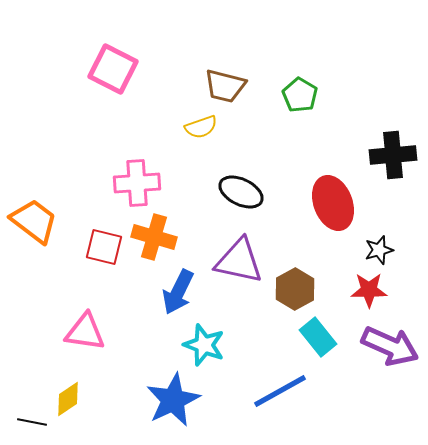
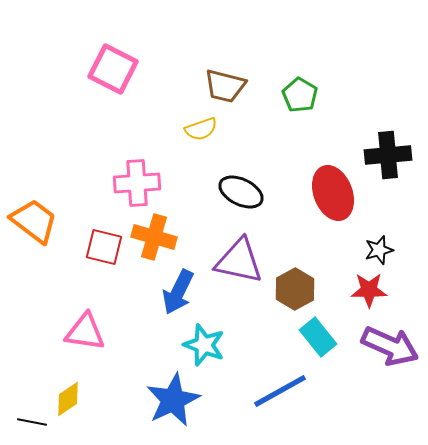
yellow semicircle: moved 2 px down
black cross: moved 5 px left
red ellipse: moved 10 px up
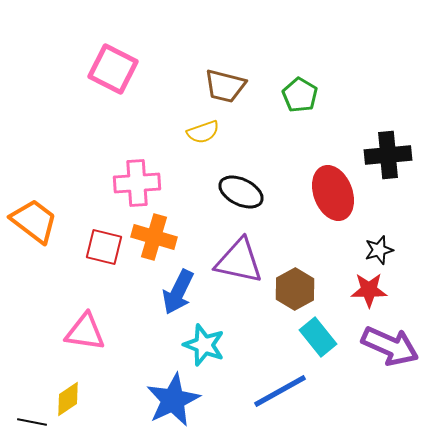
yellow semicircle: moved 2 px right, 3 px down
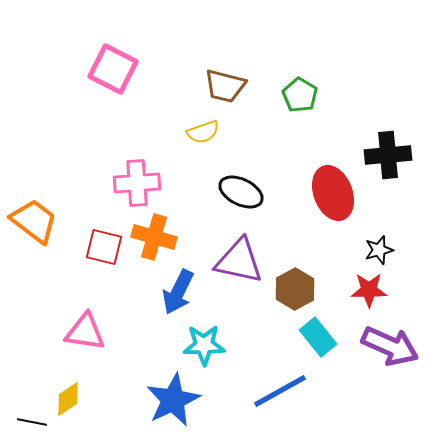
cyan star: rotated 21 degrees counterclockwise
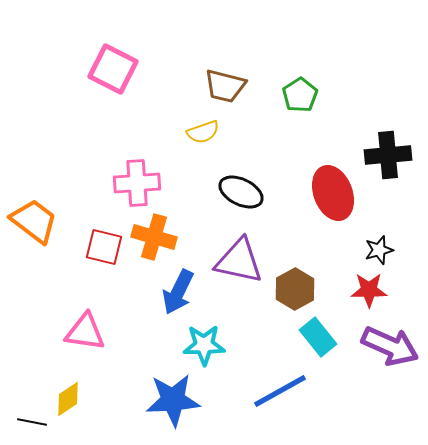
green pentagon: rotated 8 degrees clockwise
blue star: rotated 22 degrees clockwise
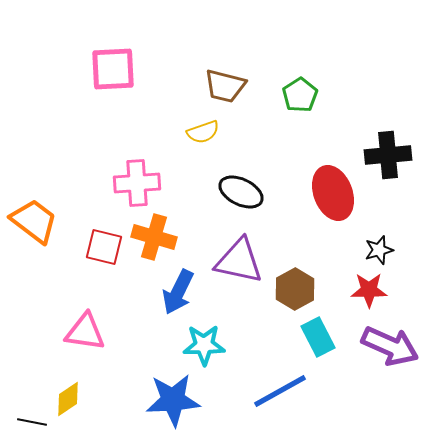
pink square: rotated 30 degrees counterclockwise
cyan rectangle: rotated 12 degrees clockwise
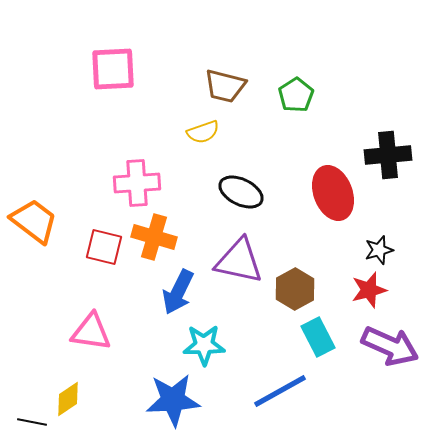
green pentagon: moved 4 px left
red star: rotated 15 degrees counterclockwise
pink triangle: moved 6 px right
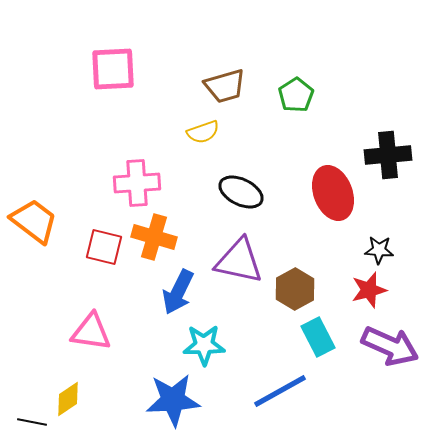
brown trapezoid: rotated 30 degrees counterclockwise
black star: rotated 20 degrees clockwise
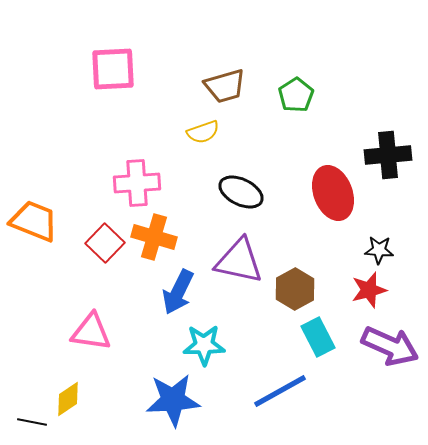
orange trapezoid: rotated 15 degrees counterclockwise
red square: moved 1 px right, 4 px up; rotated 30 degrees clockwise
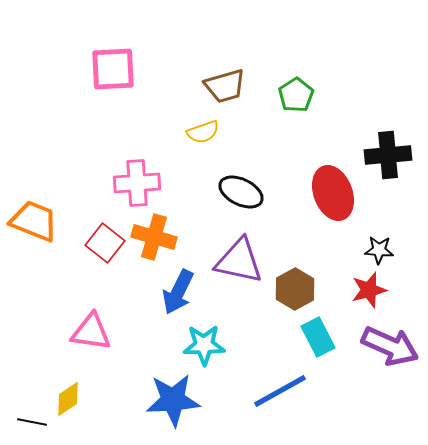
red square: rotated 6 degrees counterclockwise
